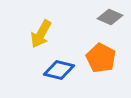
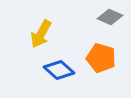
orange pentagon: rotated 12 degrees counterclockwise
blue diamond: rotated 28 degrees clockwise
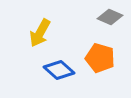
yellow arrow: moved 1 px left, 1 px up
orange pentagon: moved 1 px left
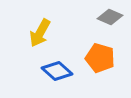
blue diamond: moved 2 px left, 1 px down
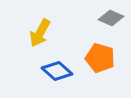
gray diamond: moved 1 px right, 1 px down
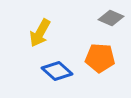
orange pentagon: rotated 12 degrees counterclockwise
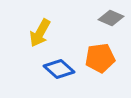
orange pentagon: rotated 12 degrees counterclockwise
blue diamond: moved 2 px right, 2 px up
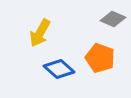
gray diamond: moved 2 px right, 1 px down
orange pentagon: rotated 28 degrees clockwise
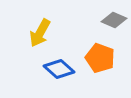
gray diamond: moved 1 px right, 1 px down
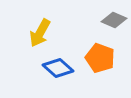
blue diamond: moved 1 px left, 1 px up
